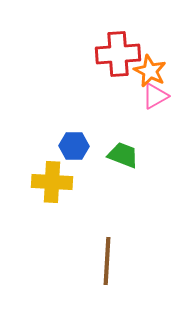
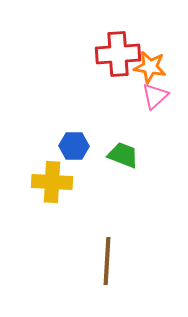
orange star: moved 4 px up; rotated 16 degrees counterclockwise
pink triangle: rotated 12 degrees counterclockwise
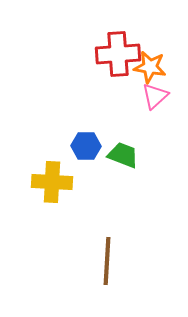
blue hexagon: moved 12 px right
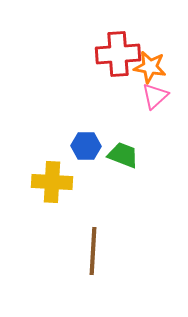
brown line: moved 14 px left, 10 px up
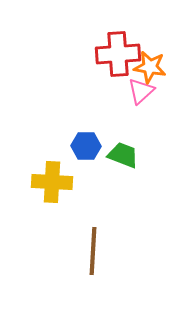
pink triangle: moved 14 px left, 5 px up
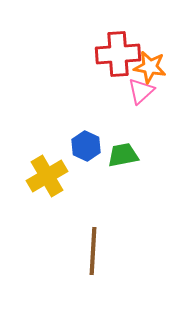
blue hexagon: rotated 24 degrees clockwise
green trapezoid: rotated 32 degrees counterclockwise
yellow cross: moved 5 px left, 6 px up; rotated 33 degrees counterclockwise
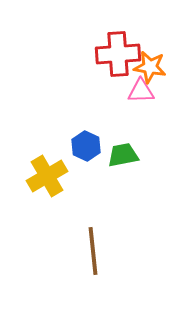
pink triangle: rotated 40 degrees clockwise
brown line: rotated 9 degrees counterclockwise
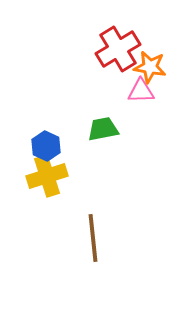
red cross: moved 5 px up; rotated 27 degrees counterclockwise
blue hexagon: moved 40 px left
green trapezoid: moved 20 px left, 26 px up
yellow cross: rotated 12 degrees clockwise
brown line: moved 13 px up
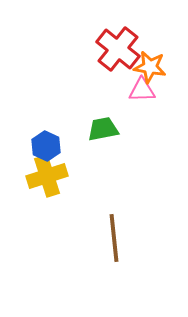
red cross: rotated 21 degrees counterclockwise
pink triangle: moved 1 px right, 1 px up
brown line: moved 21 px right
